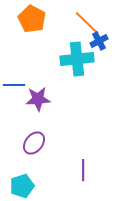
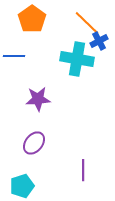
orange pentagon: rotated 8 degrees clockwise
cyan cross: rotated 16 degrees clockwise
blue line: moved 29 px up
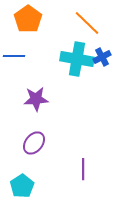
orange pentagon: moved 4 px left
blue cross: moved 3 px right, 16 px down
purple star: moved 2 px left
purple line: moved 1 px up
cyan pentagon: rotated 15 degrees counterclockwise
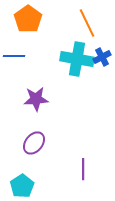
orange line: rotated 20 degrees clockwise
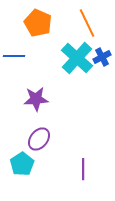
orange pentagon: moved 10 px right, 4 px down; rotated 12 degrees counterclockwise
cyan cross: moved 1 px up; rotated 32 degrees clockwise
purple ellipse: moved 5 px right, 4 px up
cyan pentagon: moved 22 px up
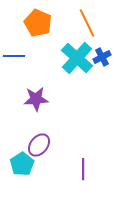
purple ellipse: moved 6 px down
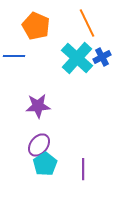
orange pentagon: moved 2 px left, 3 px down
purple star: moved 2 px right, 7 px down
cyan pentagon: moved 23 px right
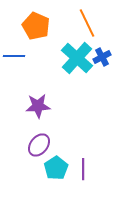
cyan pentagon: moved 11 px right, 4 px down
